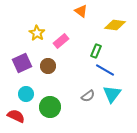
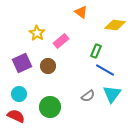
orange triangle: moved 1 px down
cyan circle: moved 7 px left
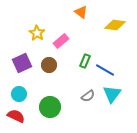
green rectangle: moved 11 px left, 10 px down
brown circle: moved 1 px right, 1 px up
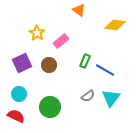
orange triangle: moved 2 px left, 2 px up
cyan triangle: moved 1 px left, 4 px down
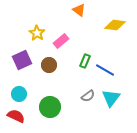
purple square: moved 3 px up
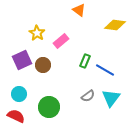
brown circle: moved 6 px left
green circle: moved 1 px left
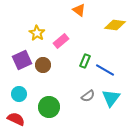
red semicircle: moved 3 px down
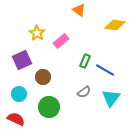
brown circle: moved 12 px down
gray semicircle: moved 4 px left, 4 px up
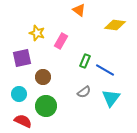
yellow star: rotated 14 degrees counterclockwise
pink rectangle: rotated 21 degrees counterclockwise
purple square: moved 2 px up; rotated 12 degrees clockwise
green circle: moved 3 px left, 1 px up
red semicircle: moved 7 px right, 2 px down
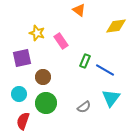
yellow diamond: moved 1 px right, 1 px down; rotated 15 degrees counterclockwise
pink rectangle: rotated 63 degrees counterclockwise
gray semicircle: moved 15 px down
green circle: moved 3 px up
red semicircle: rotated 96 degrees counterclockwise
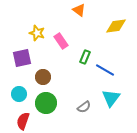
green rectangle: moved 4 px up
